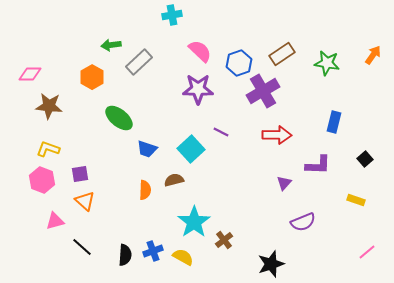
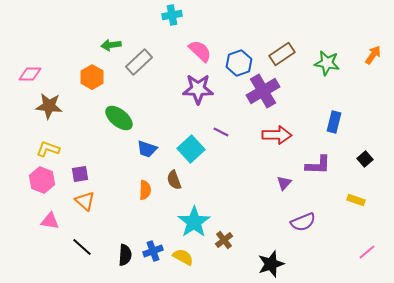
brown semicircle: rotated 96 degrees counterclockwise
pink triangle: moved 5 px left; rotated 24 degrees clockwise
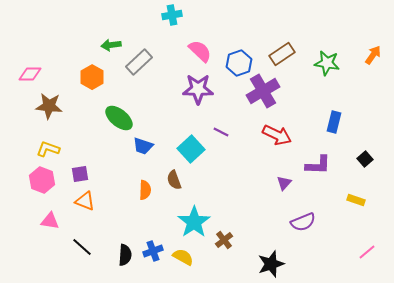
red arrow: rotated 24 degrees clockwise
blue trapezoid: moved 4 px left, 3 px up
orange triangle: rotated 20 degrees counterclockwise
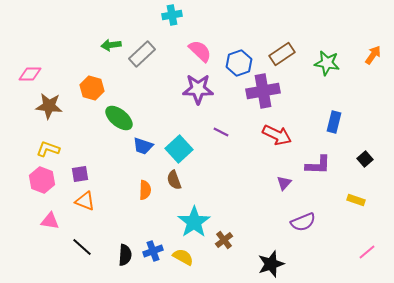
gray rectangle: moved 3 px right, 8 px up
orange hexagon: moved 11 px down; rotated 15 degrees counterclockwise
purple cross: rotated 20 degrees clockwise
cyan square: moved 12 px left
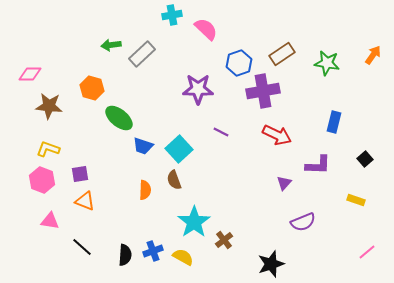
pink semicircle: moved 6 px right, 22 px up
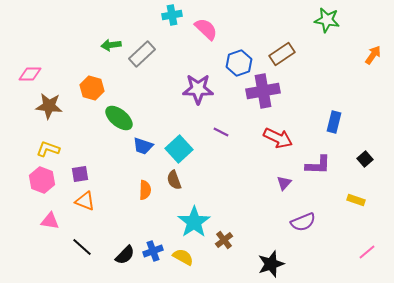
green star: moved 43 px up
red arrow: moved 1 px right, 3 px down
black semicircle: rotated 40 degrees clockwise
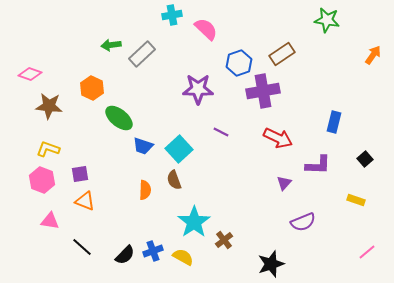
pink diamond: rotated 20 degrees clockwise
orange hexagon: rotated 10 degrees clockwise
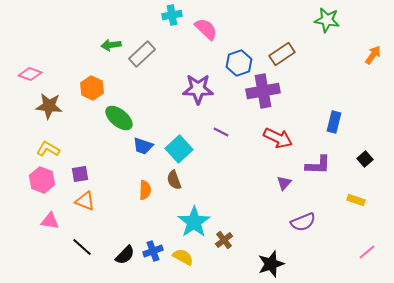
yellow L-shape: rotated 10 degrees clockwise
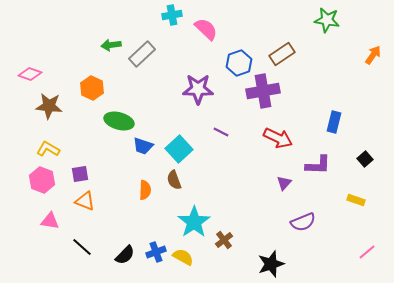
green ellipse: moved 3 px down; rotated 24 degrees counterclockwise
blue cross: moved 3 px right, 1 px down
